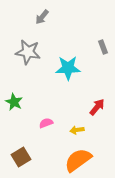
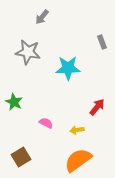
gray rectangle: moved 1 px left, 5 px up
pink semicircle: rotated 48 degrees clockwise
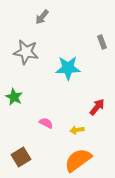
gray star: moved 2 px left
green star: moved 5 px up
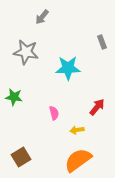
green star: rotated 18 degrees counterclockwise
pink semicircle: moved 8 px right, 10 px up; rotated 48 degrees clockwise
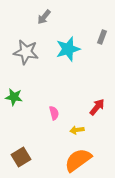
gray arrow: moved 2 px right
gray rectangle: moved 5 px up; rotated 40 degrees clockwise
cyan star: moved 19 px up; rotated 15 degrees counterclockwise
